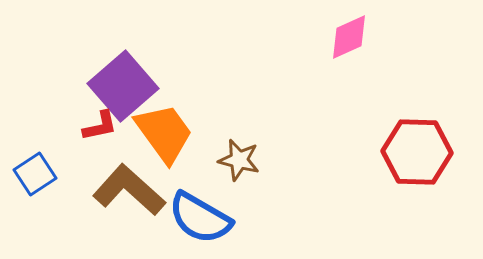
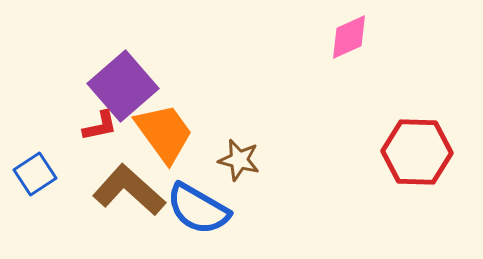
blue semicircle: moved 2 px left, 9 px up
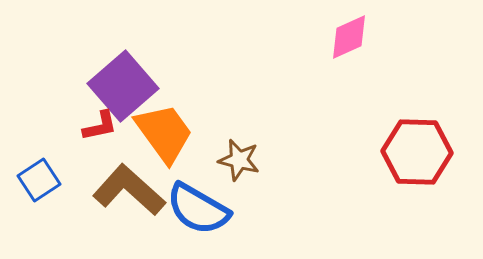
blue square: moved 4 px right, 6 px down
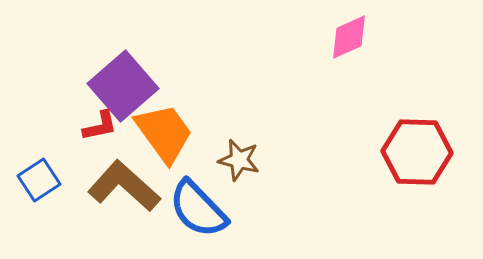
brown L-shape: moved 5 px left, 4 px up
blue semicircle: rotated 16 degrees clockwise
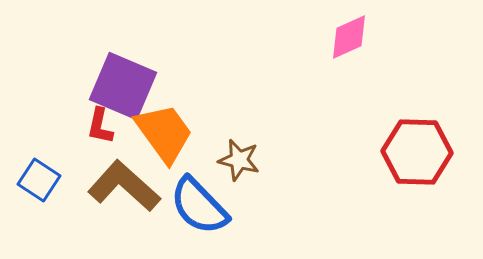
purple square: rotated 26 degrees counterclockwise
red L-shape: rotated 114 degrees clockwise
blue square: rotated 24 degrees counterclockwise
blue semicircle: moved 1 px right, 3 px up
